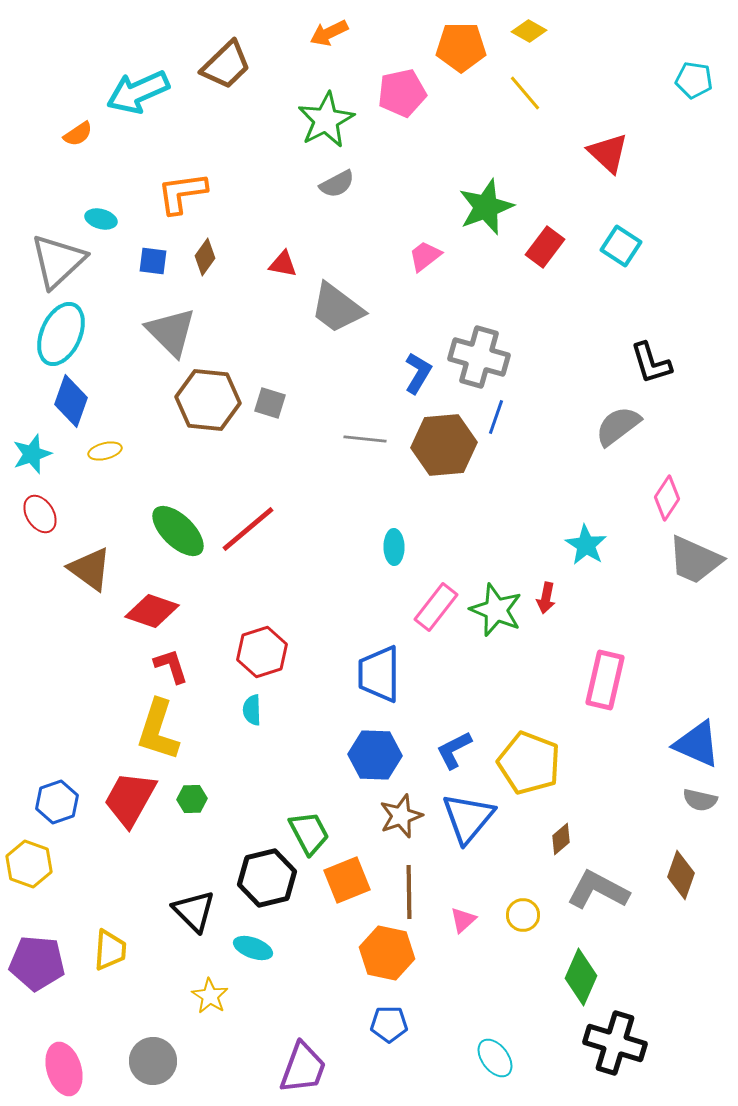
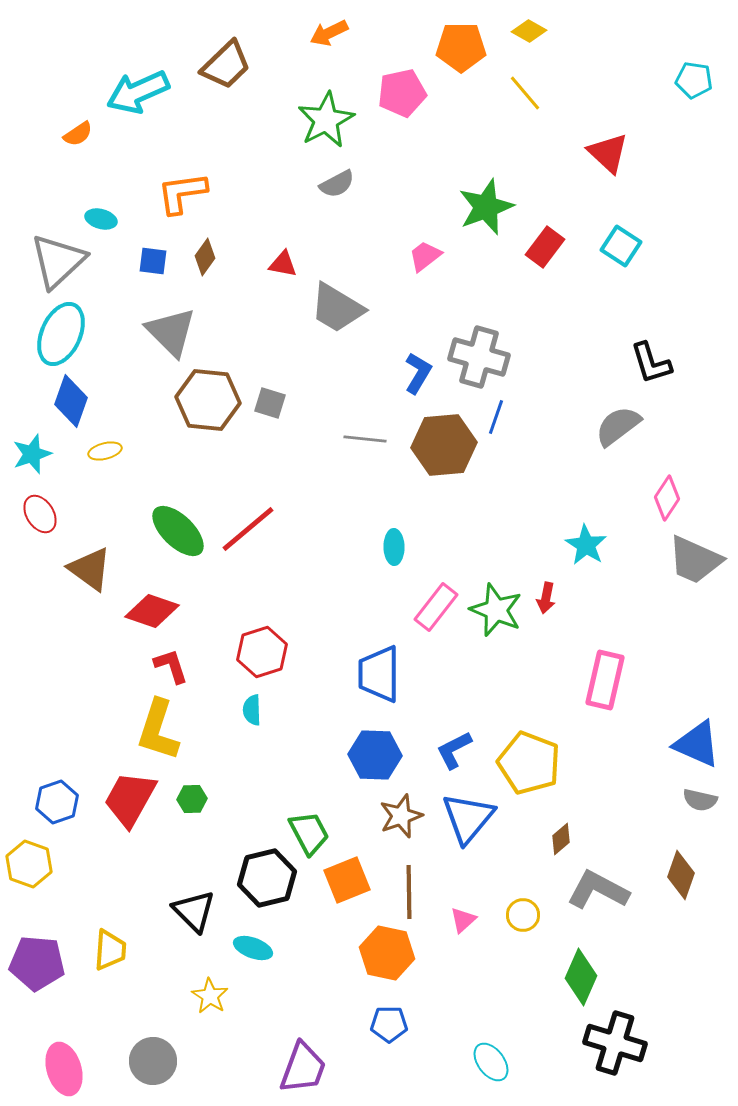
gray trapezoid at (337, 308): rotated 6 degrees counterclockwise
cyan ellipse at (495, 1058): moved 4 px left, 4 px down
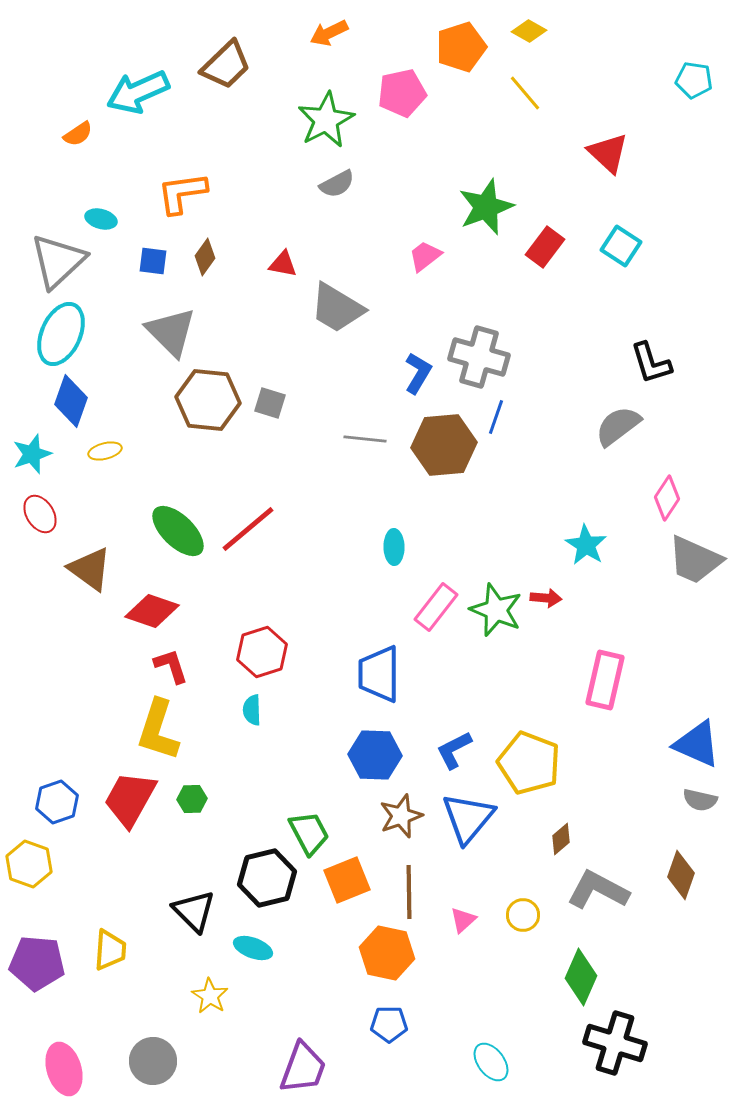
orange pentagon at (461, 47): rotated 18 degrees counterclockwise
red arrow at (546, 598): rotated 96 degrees counterclockwise
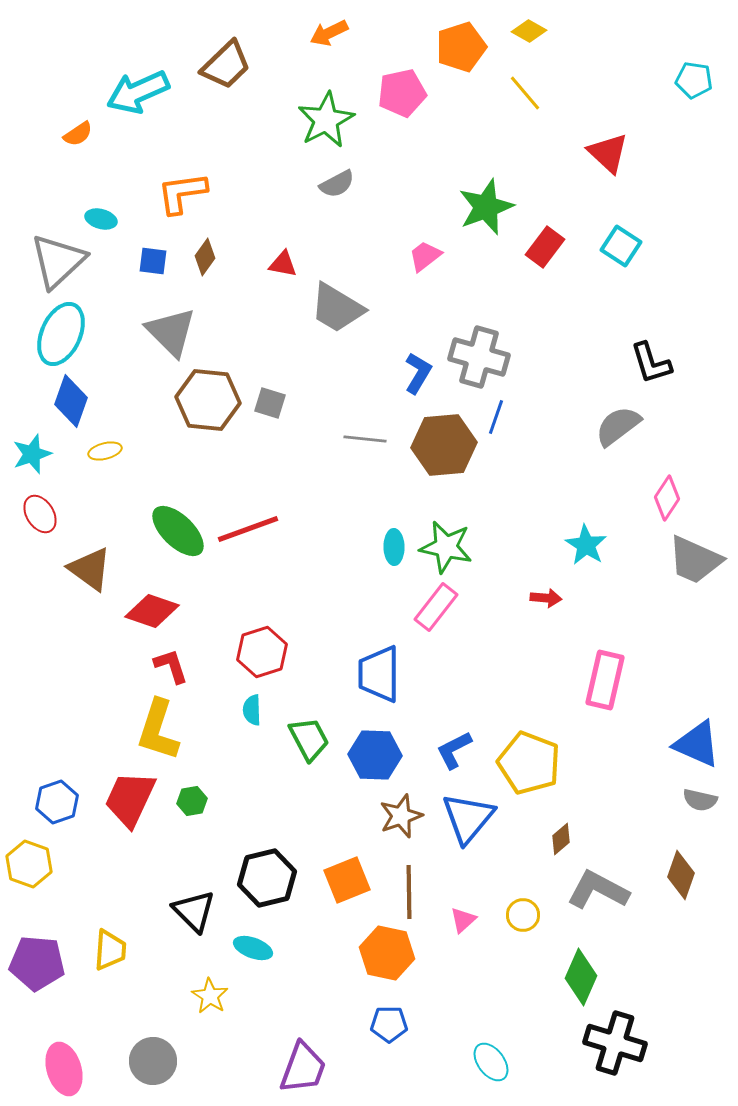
red line at (248, 529): rotated 20 degrees clockwise
green star at (496, 610): moved 50 px left, 63 px up; rotated 10 degrees counterclockwise
red trapezoid at (130, 799): rotated 4 degrees counterclockwise
green hexagon at (192, 799): moved 2 px down; rotated 8 degrees counterclockwise
green trapezoid at (309, 833): moved 94 px up
